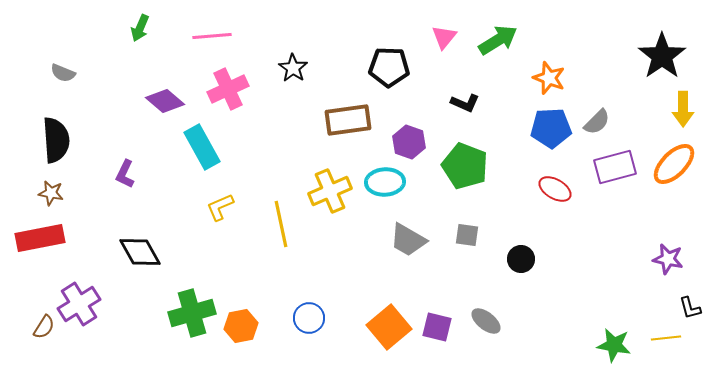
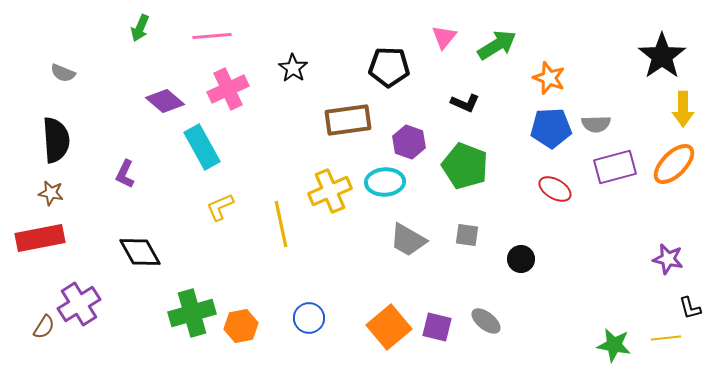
green arrow at (498, 40): moved 1 px left, 5 px down
gray semicircle at (597, 122): moved 1 px left, 2 px down; rotated 44 degrees clockwise
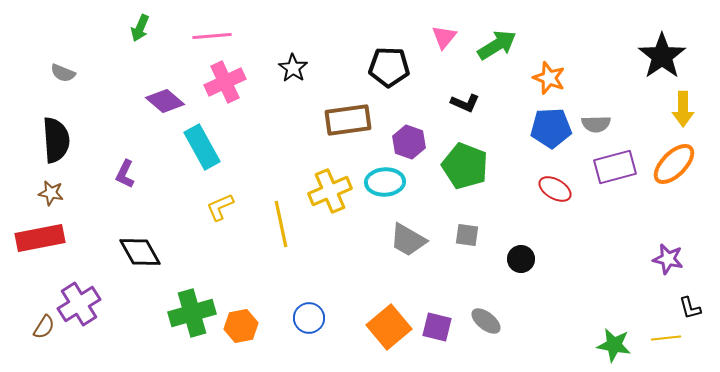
pink cross at (228, 89): moved 3 px left, 7 px up
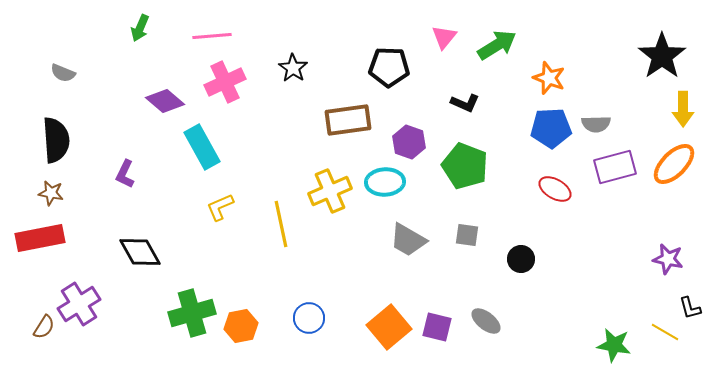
yellow line at (666, 338): moved 1 px left, 6 px up; rotated 36 degrees clockwise
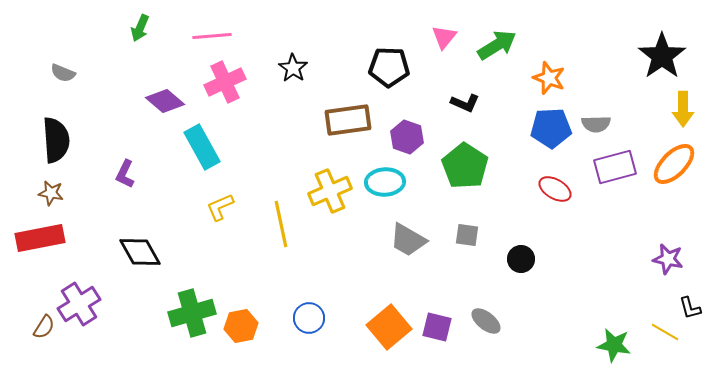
purple hexagon at (409, 142): moved 2 px left, 5 px up
green pentagon at (465, 166): rotated 12 degrees clockwise
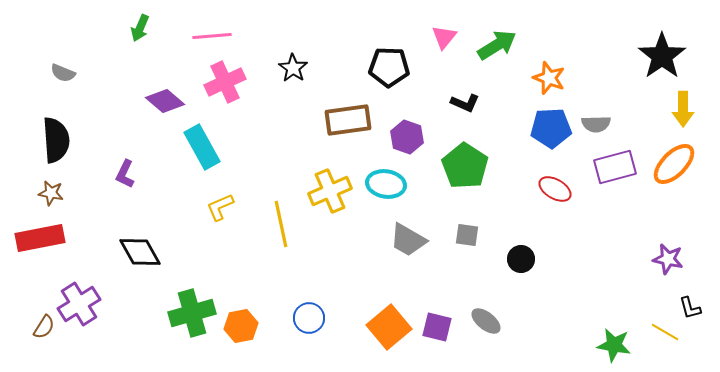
cyan ellipse at (385, 182): moved 1 px right, 2 px down; rotated 12 degrees clockwise
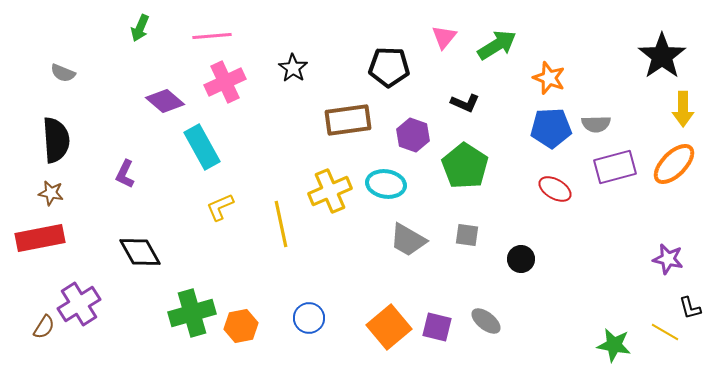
purple hexagon at (407, 137): moved 6 px right, 2 px up
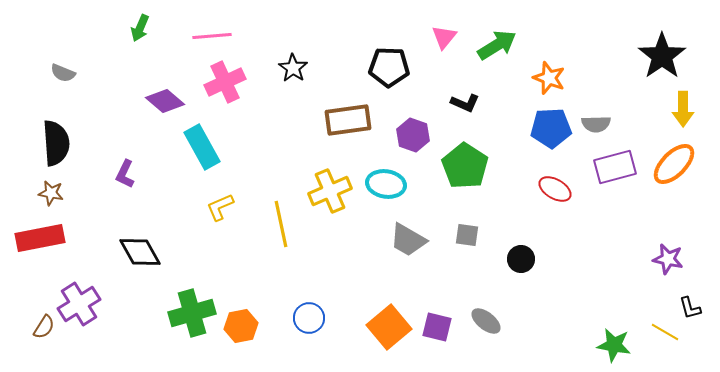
black semicircle at (56, 140): moved 3 px down
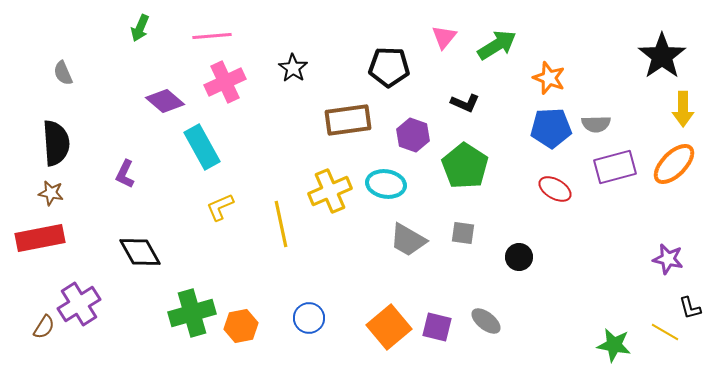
gray semicircle at (63, 73): rotated 45 degrees clockwise
gray square at (467, 235): moved 4 px left, 2 px up
black circle at (521, 259): moved 2 px left, 2 px up
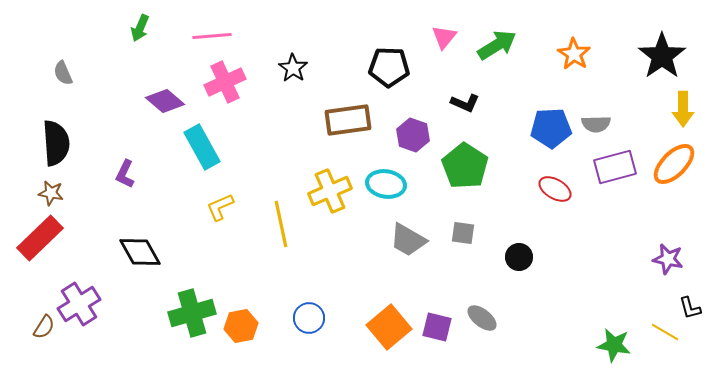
orange star at (549, 78): moved 25 px right, 24 px up; rotated 12 degrees clockwise
red rectangle at (40, 238): rotated 33 degrees counterclockwise
gray ellipse at (486, 321): moved 4 px left, 3 px up
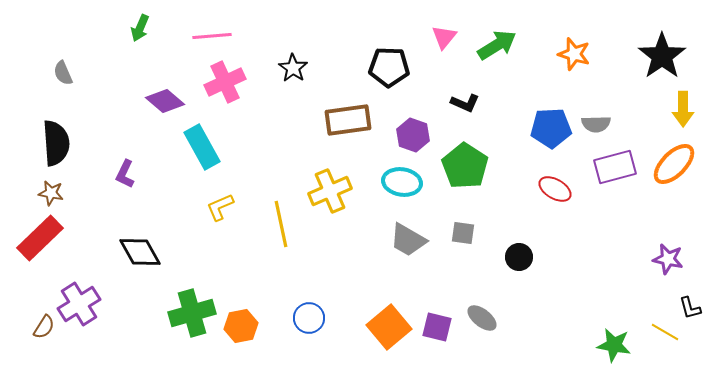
orange star at (574, 54): rotated 16 degrees counterclockwise
cyan ellipse at (386, 184): moved 16 px right, 2 px up
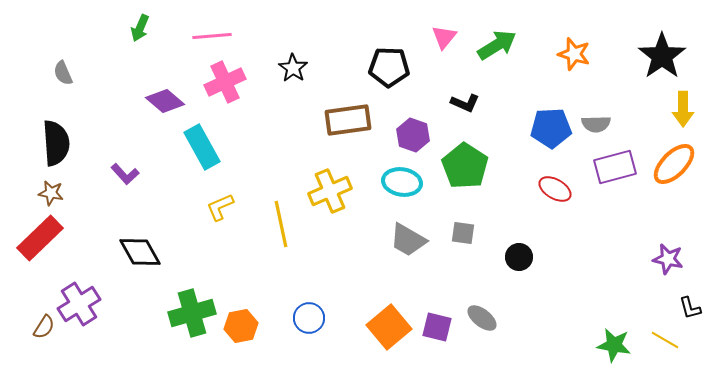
purple L-shape at (125, 174): rotated 68 degrees counterclockwise
yellow line at (665, 332): moved 8 px down
